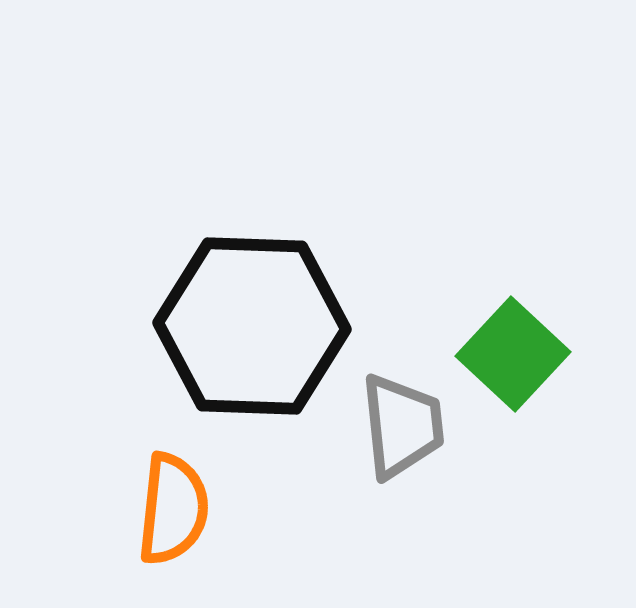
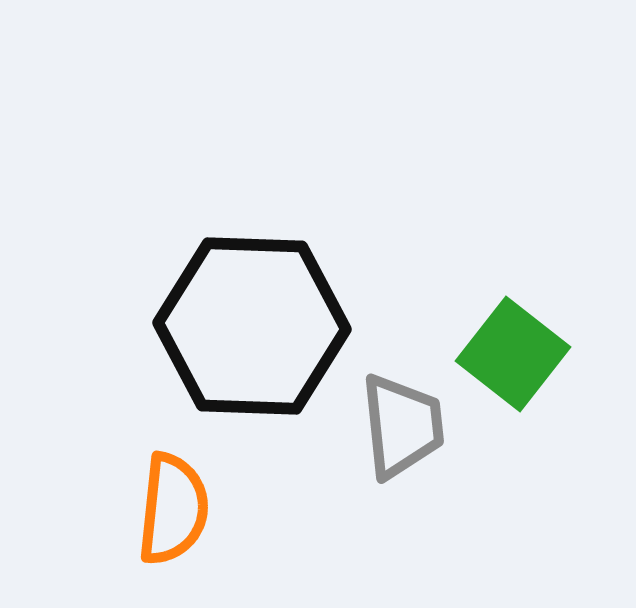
green square: rotated 5 degrees counterclockwise
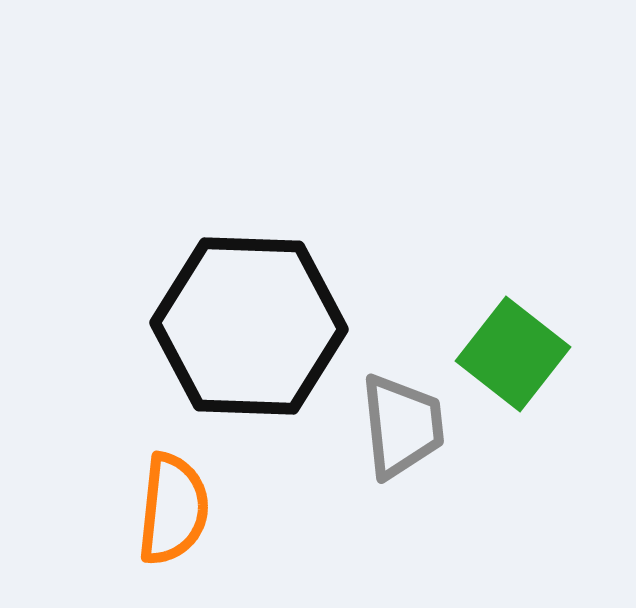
black hexagon: moved 3 px left
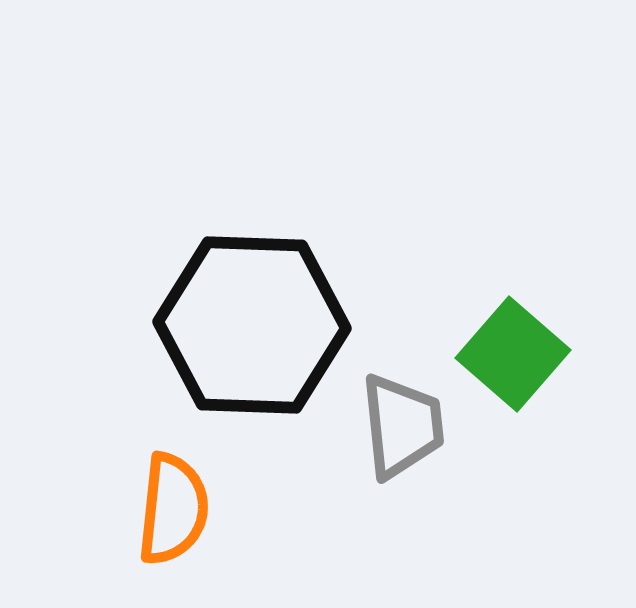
black hexagon: moved 3 px right, 1 px up
green square: rotated 3 degrees clockwise
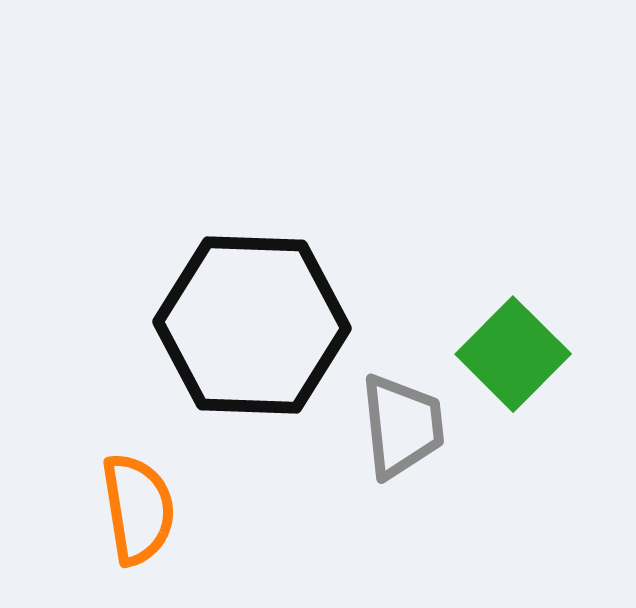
green square: rotated 4 degrees clockwise
orange semicircle: moved 35 px left; rotated 15 degrees counterclockwise
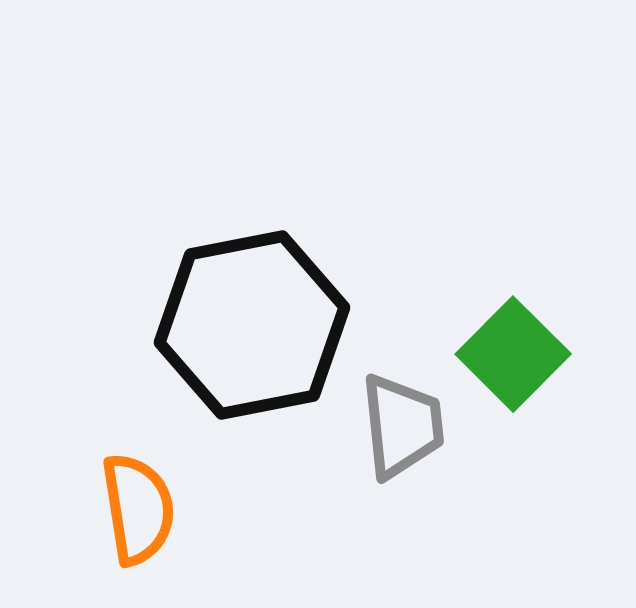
black hexagon: rotated 13 degrees counterclockwise
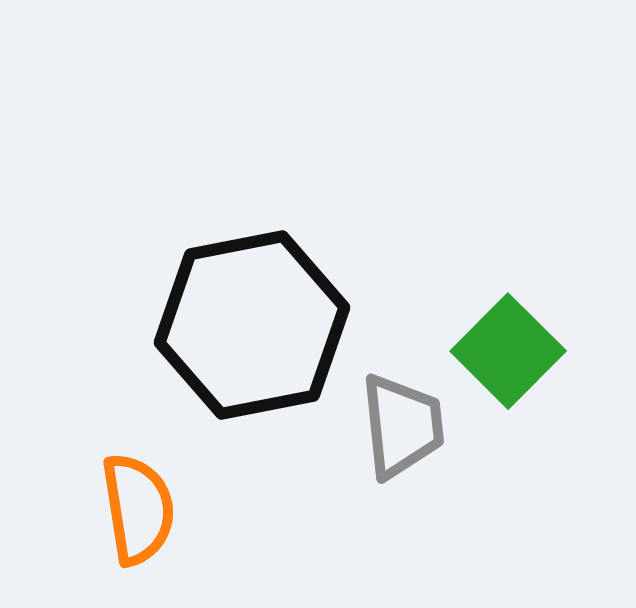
green square: moved 5 px left, 3 px up
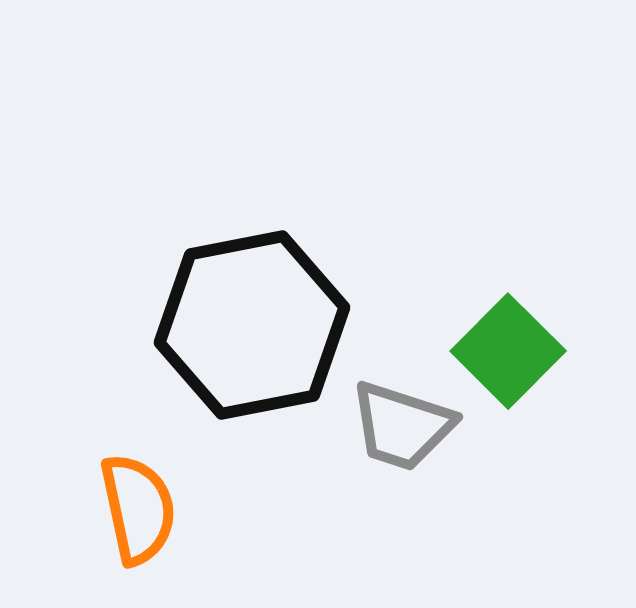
gray trapezoid: rotated 114 degrees clockwise
orange semicircle: rotated 3 degrees counterclockwise
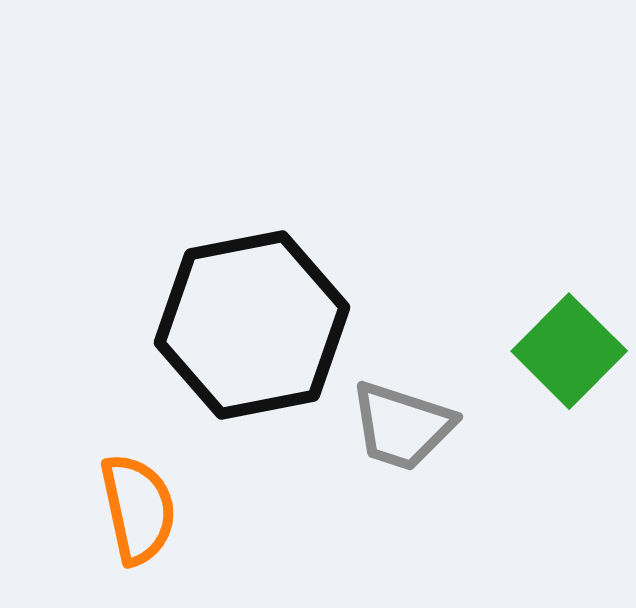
green square: moved 61 px right
